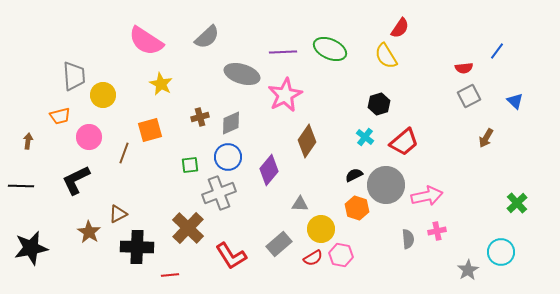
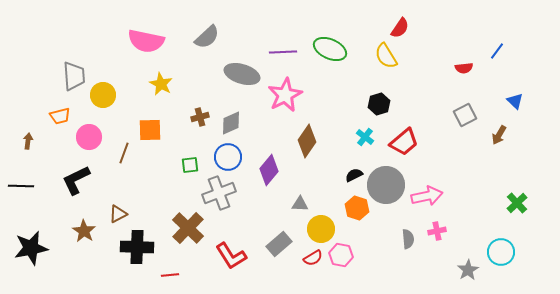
pink semicircle at (146, 41): rotated 21 degrees counterclockwise
gray square at (469, 96): moved 4 px left, 19 px down
orange square at (150, 130): rotated 15 degrees clockwise
brown arrow at (486, 138): moved 13 px right, 3 px up
brown star at (89, 232): moved 5 px left, 1 px up
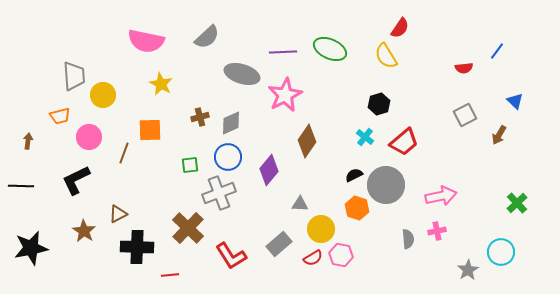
pink arrow at (427, 196): moved 14 px right
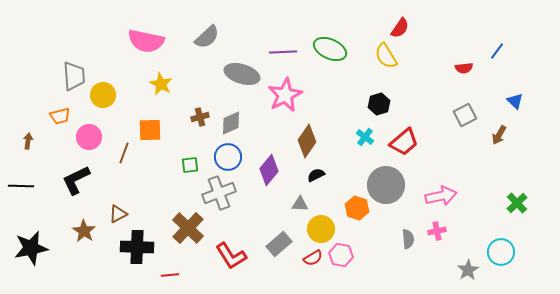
black semicircle at (354, 175): moved 38 px left
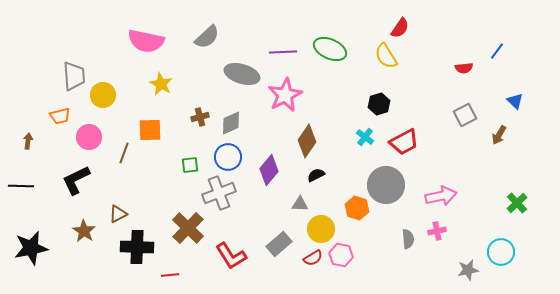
red trapezoid at (404, 142): rotated 12 degrees clockwise
gray star at (468, 270): rotated 20 degrees clockwise
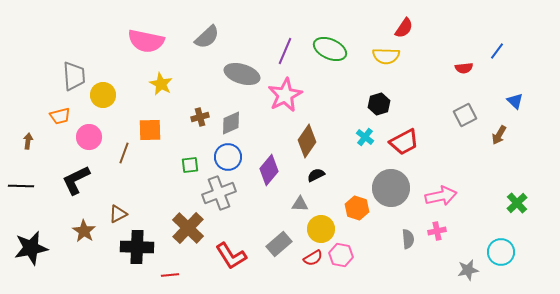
red semicircle at (400, 28): moved 4 px right
purple line at (283, 52): moved 2 px right, 1 px up; rotated 64 degrees counterclockwise
yellow semicircle at (386, 56): rotated 56 degrees counterclockwise
gray circle at (386, 185): moved 5 px right, 3 px down
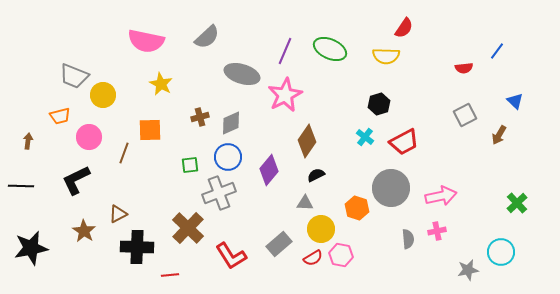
gray trapezoid at (74, 76): rotated 116 degrees clockwise
gray triangle at (300, 204): moved 5 px right, 1 px up
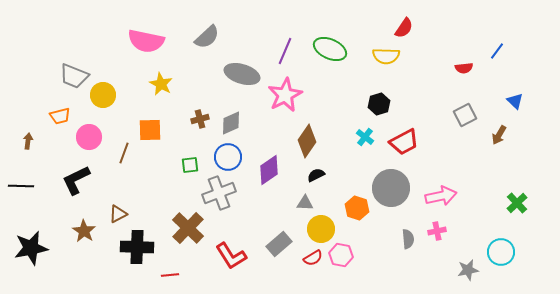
brown cross at (200, 117): moved 2 px down
purple diamond at (269, 170): rotated 16 degrees clockwise
